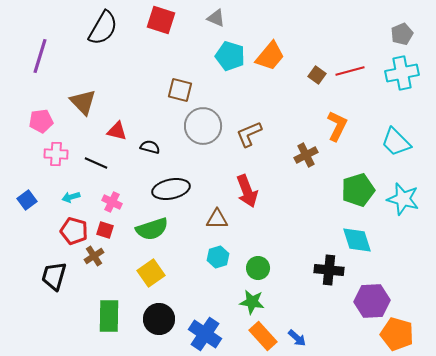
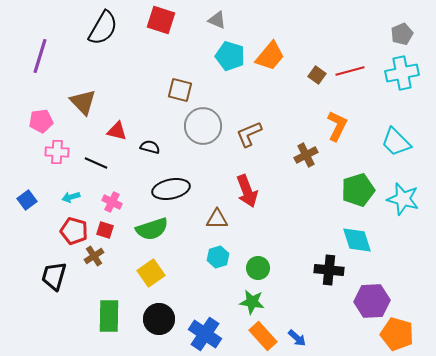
gray triangle at (216, 18): moved 1 px right, 2 px down
pink cross at (56, 154): moved 1 px right, 2 px up
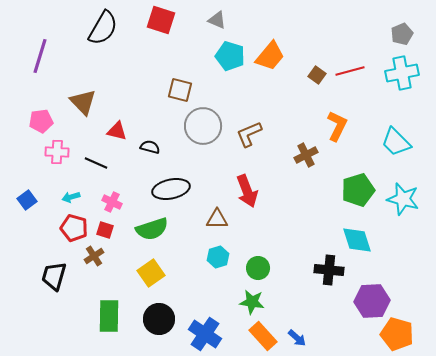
red pentagon at (74, 231): moved 3 px up
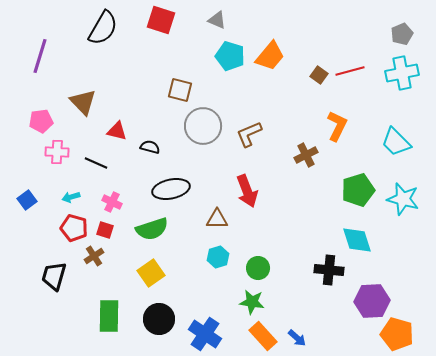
brown square at (317, 75): moved 2 px right
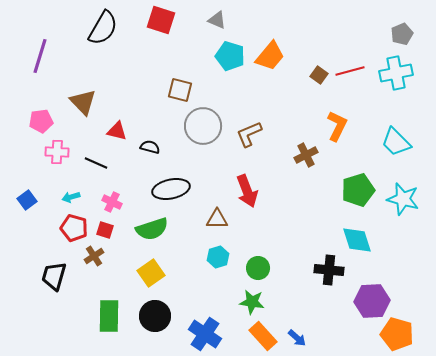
cyan cross at (402, 73): moved 6 px left
black circle at (159, 319): moved 4 px left, 3 px up
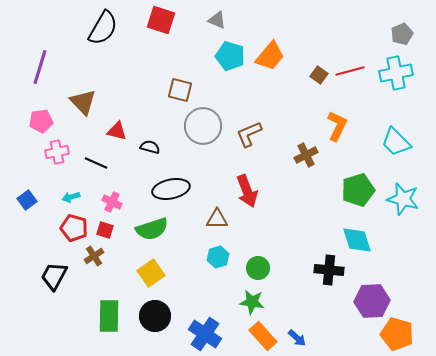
purple line at (40, 56): moved 11 px down
pink cross at (57, 152): rotated 15 degrees counterclockwise
black trapezoid at (54, 276): rotated 12 degrees clockwise
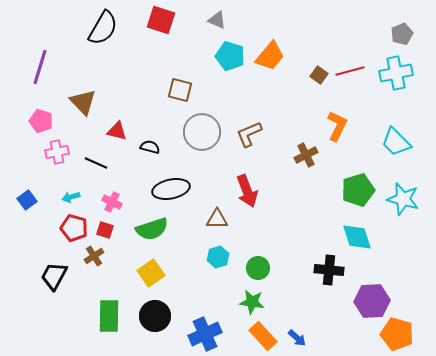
pink pentagon at (41, 121): rotated 25 degrees clockwise
gray circle at (203, 126): moved 1 px left, 6 px down
cyan diamond at (357, 240): moved 3 px up
blue cross at (205, 334): rotated 32 degrees clockwise
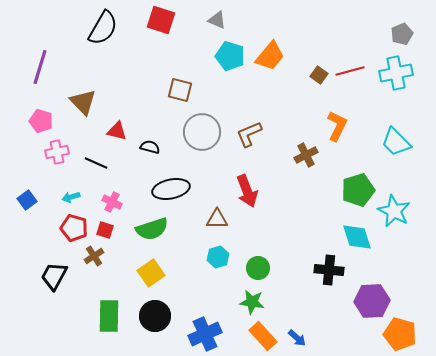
cyan star at (403, 199): moved 9 px left, 12 px down; rotated 12 degrees clockwise
orange pentagon at (397, 334): moved 3 px right
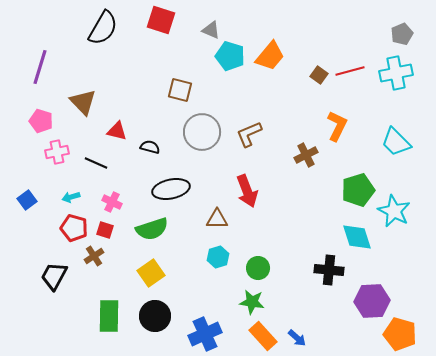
gray triangle at (217, 20): moved 6 px left, 10 px down
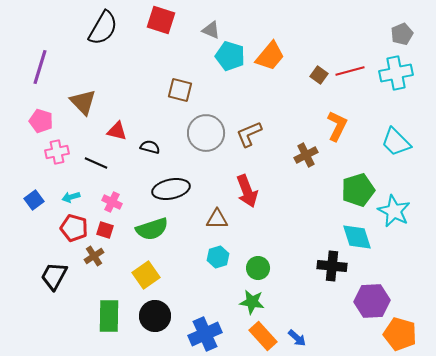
gray circle at (202, 132): moved 4 px right, 1 px down
blue square at (27, 200): moved 7 px right
black cross at (329, 270): moved 3 px right, 4 px up
yellow square at (151, 273): moved 5 px left, 2 px down
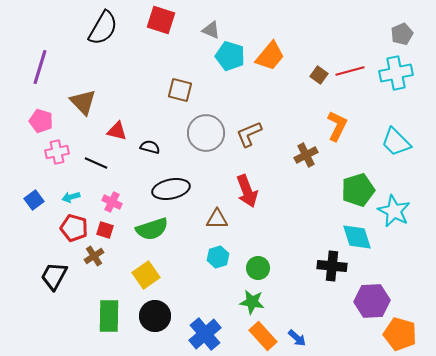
blue cross at (205, 334): rotated 16 degrees counterclockwise
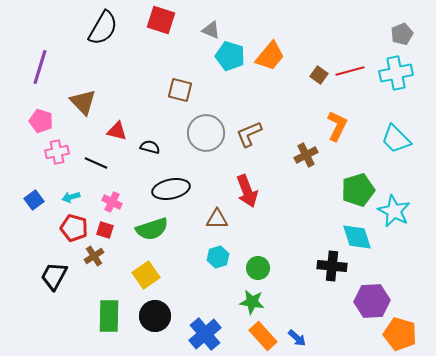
cyan trapezoid at (396, 142): moved 3 px up
